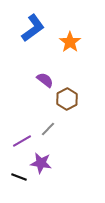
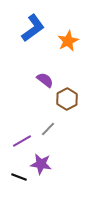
orange star: moved 2 px left, 1 px up; rotated 10 degrees clockwise
purple star: moved 1 px down
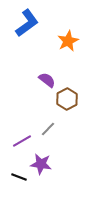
blue L-shape: moved 6 px left, 5 px up
purple semicircle: moved 2 px right
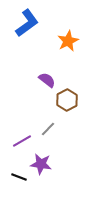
brown hexagon: moved 1 px down
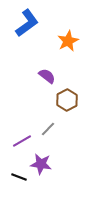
purple semicircle: moved 4 px up
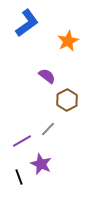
purple star: rotated 15 degrees clockwise
black line: rotated 49 degrees clockwise
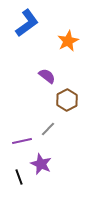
purple line: rotated 18 degrees clockwise
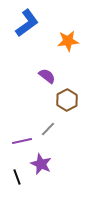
orange star: rotated 20 degrees clockwise
black line: moved 2 px left
